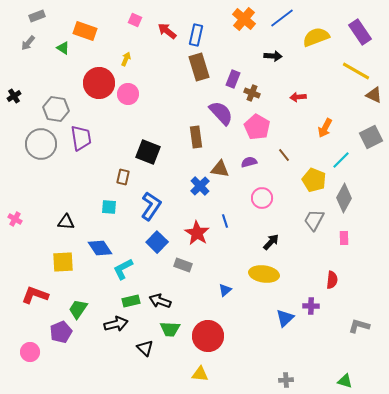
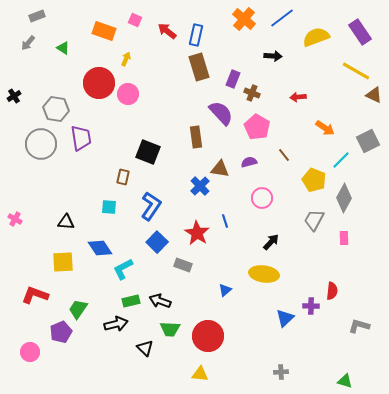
orange rectangle at (85, 31): moved 19 px right
orange arrow at (325, 128): rotated 84 degrees counterclockwise
gray square at (371, 137): moved 3 px left, 4 px down
red semicircle at (332, 280): moved 11 px down
gray cross at (286, 380): moved 5 px left, 8 px up
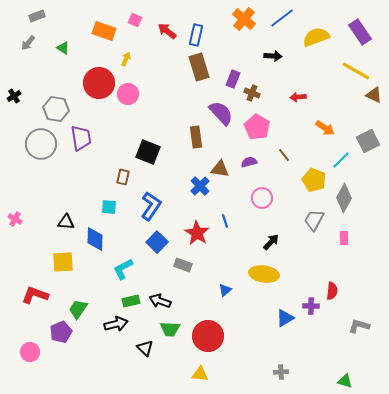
blue diamond at (100, 248): moved 5 px left, 9 px up; rotated 35 degrees clockwise
blue triangle at (285, 318): rotated 12 degrees clockwise
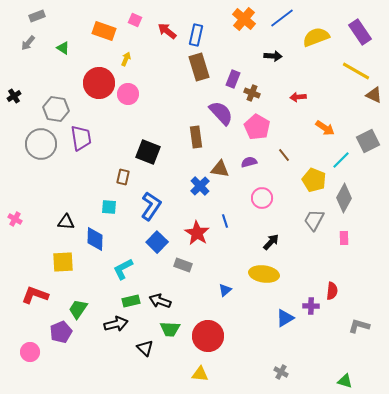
gray cross at (281, 372): rotated 32 degrees clockwise
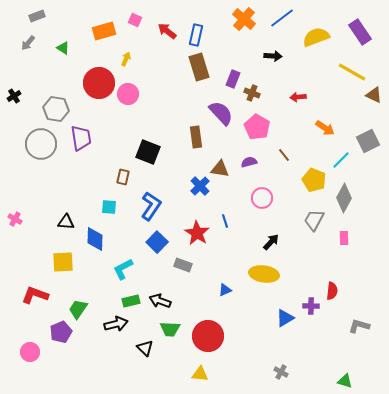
orange rectangle at (104, 31): rotated 35 degrees counterclockwise
yellow line at (356, 71): moved 4 px left, 1 px down
blue triangle at (225, 290): rotated 16 degrees clockwise
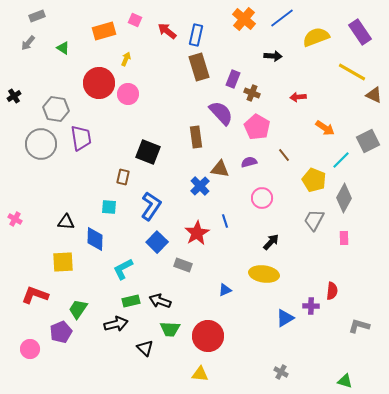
red star at (197, 233): rotated 10 degrees clockwise
pink circle at (30, 352): moved 3 px up
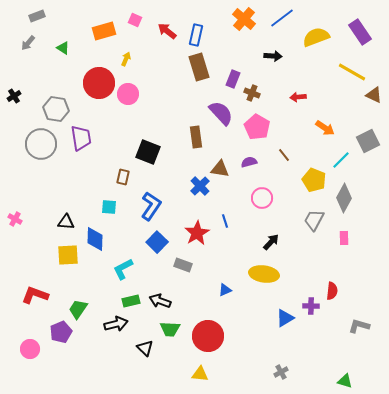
yellow square at (63, 262): moved 5 px right, 7 px up
gray cross at (281, 372): rotated 32 degrees clockwise
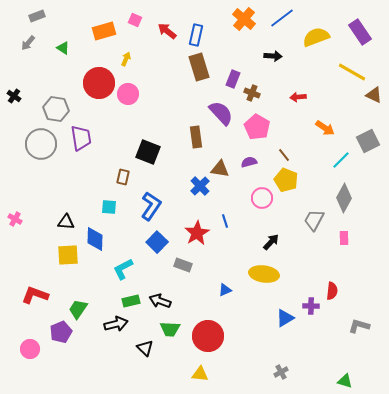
black cross at (14, 96): rotated 24 degrees counterclockwise
yellow pentagon at (314, 180): moved 28 px left
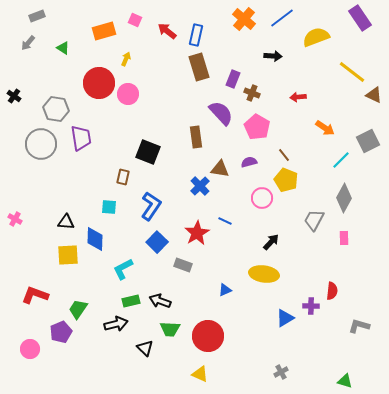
purple rectangle at (360, 32): moved 14 px up
yellow line at (352, 72): rotated 8 degrees clockwise
blue line at (225, 221): rotated 48 degrees counterclockwise
yellow triangle at (200, 374): rotated 18 degrees clockwise
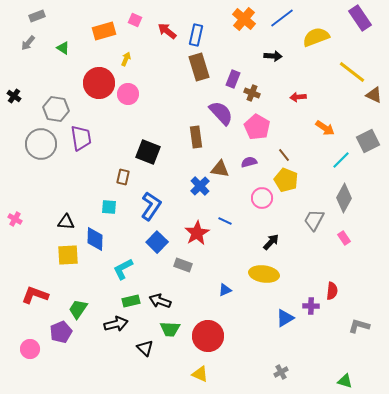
pink rectangle at (344, 238): rotated 32 degrees counterclockwise
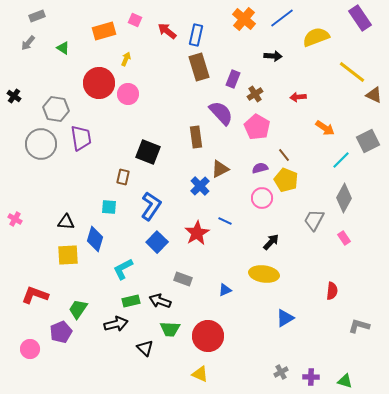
brown cross at (252, 93): moved 3 px right, 1 px down; rotated 35 degrees clockwise
purple semicircle at (249, 162): moved 11 px right, 6 px down
brown triangle at (220, 169): rotated 36 degrees counterclockwise
blue diamond at (95, 239): rotated 15 degrees clockwise
gray rectangle at (183, 265): moved 14 px down
purple cross at (311, 306): moved 71 px down
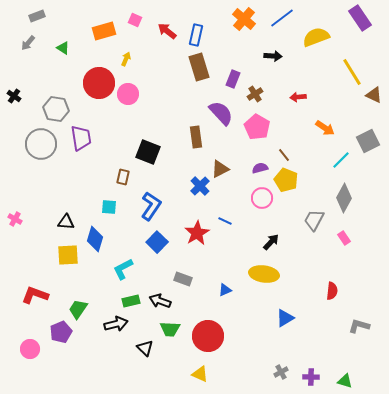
yellow line at (352, 72): rotated 20 degrees clockwise
